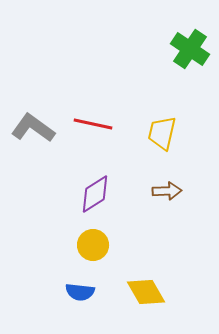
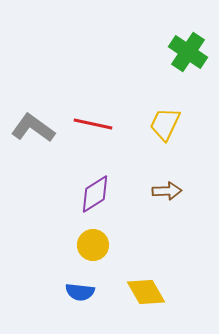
green cross: moved 2 px left, 3 px down
yellow trapezoid: moved 3 px right, 9 px up; rotated 12 degrees clockwise
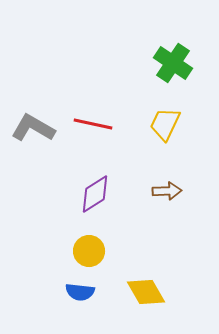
green cross: moved 15 px left, 11 px down
gray L-shape: rotated 6 degrees counterclockwise
yellow circle: moved 4 px left, 6 px down
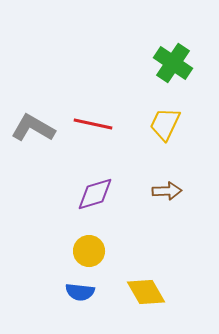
purple diamond: rotated 15 degrees clockwise
